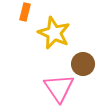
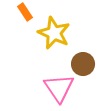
orange rectangle: rotated 48 degrees counterclockwise
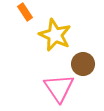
yellow star: moved 1 px right, 2 px down
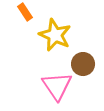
pink triangle: moved 2 px left, 2 px up
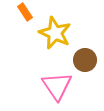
yellow star: moved 2 px up
brown circle: moved 2 px right, 4 px up
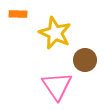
orange rectangle: moved 7 px left, 2 px down; rotated 54 degrees counterclockwise
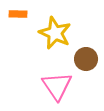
brown circle: moved 1 px right, 1 px up
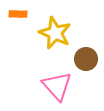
pink triangle: rotated 8 degrees counterclockwise
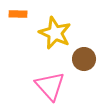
brown circle: moved 2 px left
pink triangle: moved 7 px left
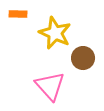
brown circle: moved 1 px left, 1 px up
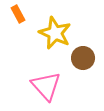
orange rectangle: rotated 60 degrees clockwise
pink triangle: moved 4 px left
